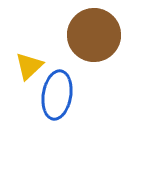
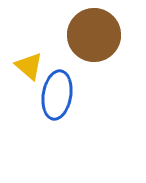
yellow triangle: rotated 36 degrees counterclockwise
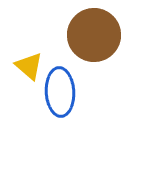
blue ellipse: moved 3 px right, 3 px up; rotated 12 degrees counterclockwise
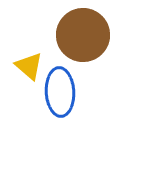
brown circle: moved 11 px left
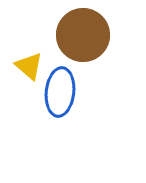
blue ellipse: rotated 9 degrees clockwise
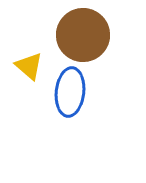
blue ellipse: moved 10 px right
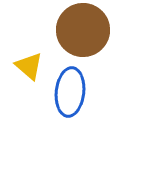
brown circle: moved 5 px up
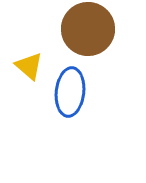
brown circle: moved 5 px right, 1 px up
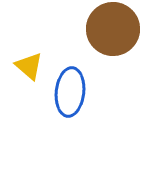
brown circle: moved 25 px right
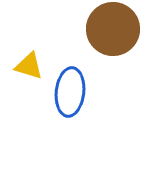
yellow triangle: rotated 24 degrees counterclockwise
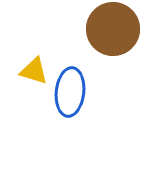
yellow triangle: moved 5 px right, 5 px down
